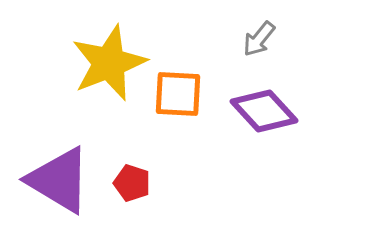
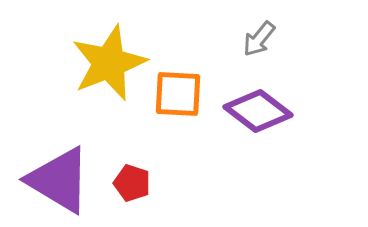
purple diamond: moved 6 px left; rotated 10 degrees counterclockwise
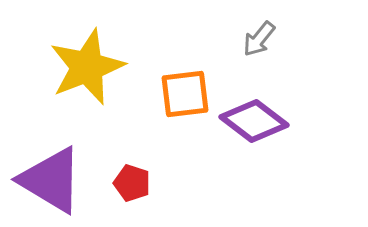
yellow star: moved 22 px left, 4 px down
orange square: moved 7 px right; rotated 10 degrees counterclockwise
purple diamond: moved 4 px left, 10 px down
purple triangle: moved 8 px left
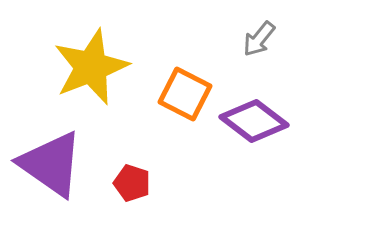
yellow star: moved 4 px right
orange square: rotated 34 degrees clockwise
purple triangle: moved 16 px up; rotated 4 degrees clockwise
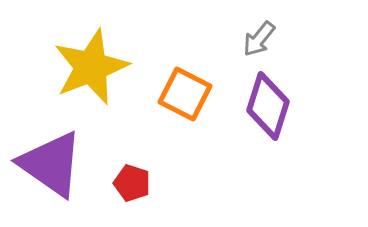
purple diamond: moved 14 px right, 15 px up; rotated 70 degrees clockwise
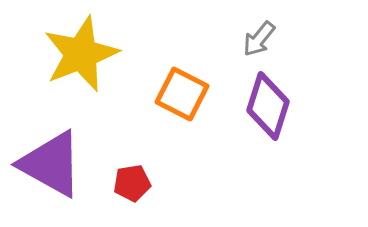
yellow star: moved 10 px left, 13 px up
orange square: moved 3 px left
purple triangle: rotated 6 degrees counterclockwise
red pentagon: rotated 27 degrees counterclockwise
